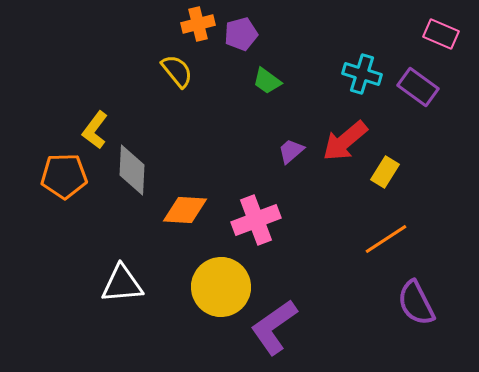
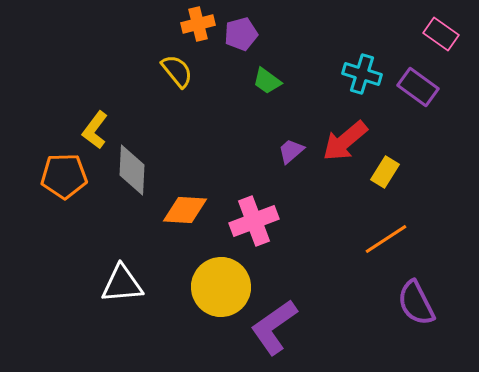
pink rectangle: rotated 12 degrees clockwise
pink cross: moved 2 px left, 1 px down
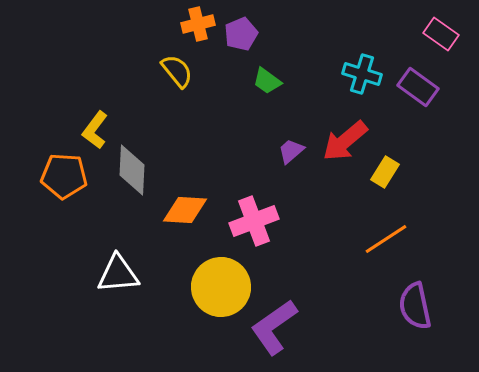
purple pentagon: rotated 8 degrees counterclockwise
orange pentagon: rotated 6 degrees clockwise
white triangle: moved 4 px left, 10 px up
purple semicircle: moved 1 px left, 3 px down; rotated 15 degrees clockwise
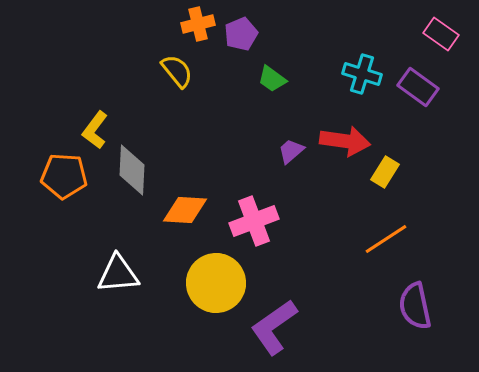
green trapezoid: moved 5 px right, 2 px up
red arrow: rotated 132 degrees counterclockwise
yellow circle: moved 5 px left, 4 px up
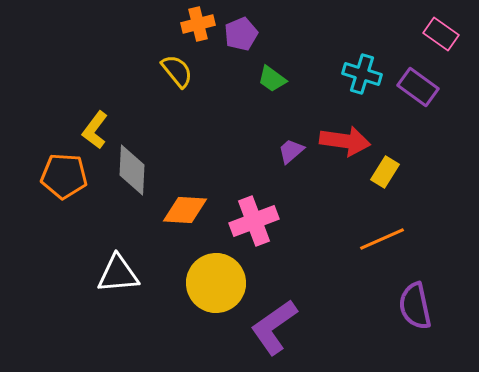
orange line: moved 4 px left; rotated 9 degrees clockwise
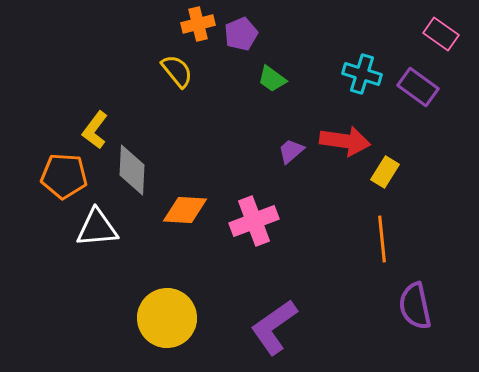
orange line: rotated 72 degrees counterclockwise
white triangle: moved 21 px left, 46 px up
yellow circle: moved 49 px left, 35 px down
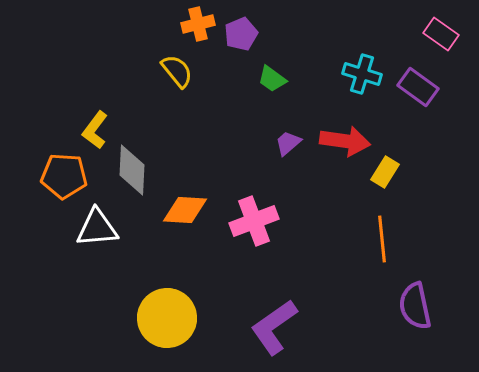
purple trapezoid: moved 3 px left, 8 px up
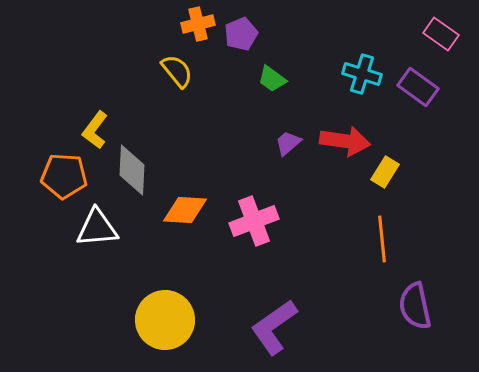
yellow circle: moved 2 px left, 2 px down
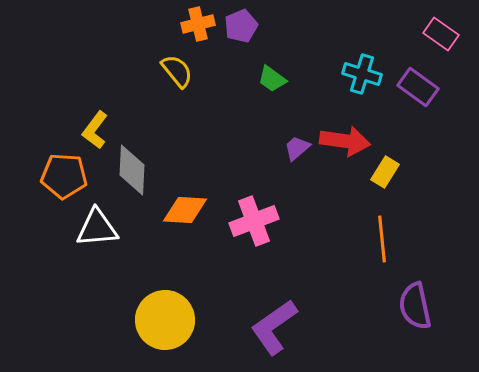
purple pentagon: moved 8 px up
purple trapezoid: moved 9 px right, 5 px down
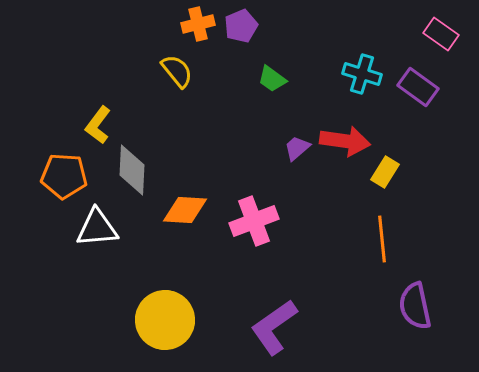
yellow L-shape: moved 3 px right, 5 px up
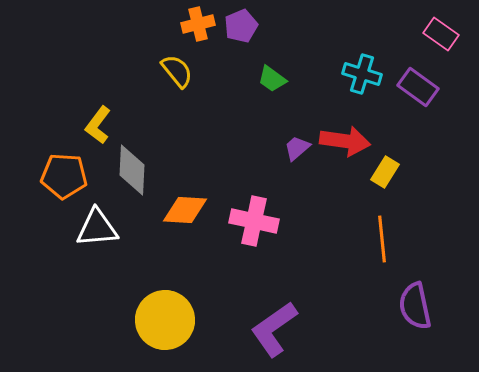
pink cross: rotated 33 degrees clockwise
purple L-shape: moved 2 px down
